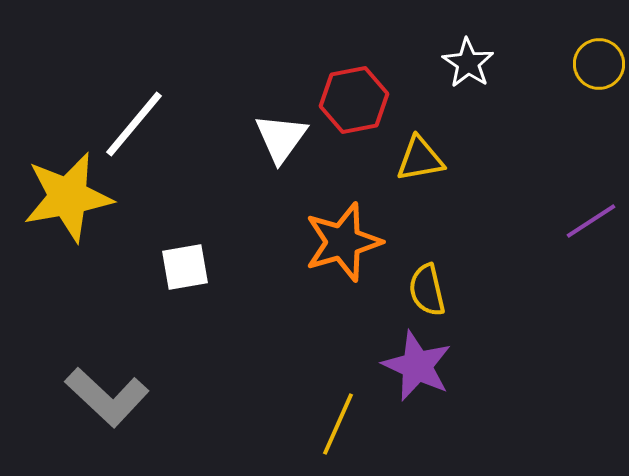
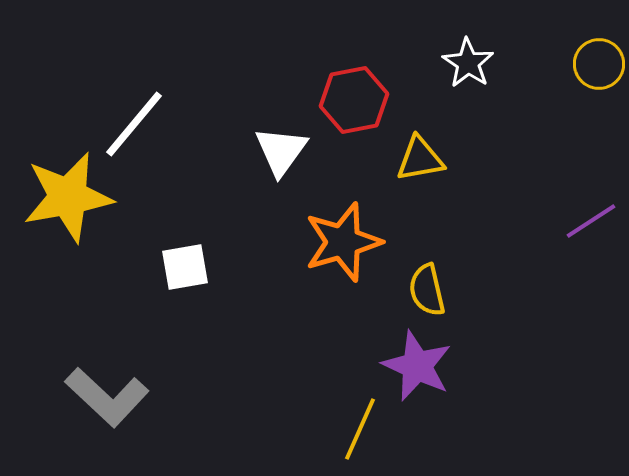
white triangle: moved 13 px down
yellow line: moved 22 px right, 5 px down
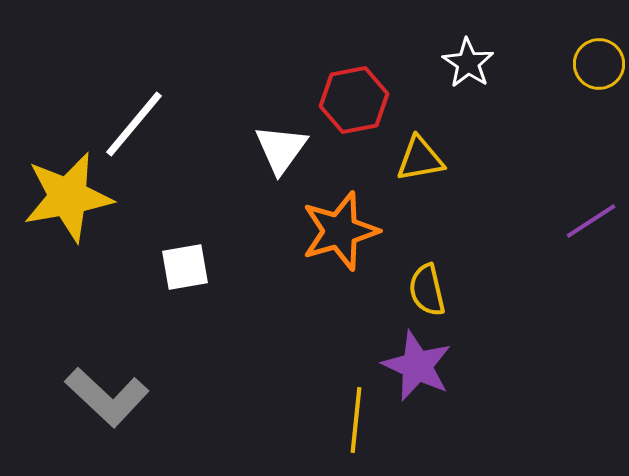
white triangle: moved 2 px up
orange star: moved 3 px left, 11 px up
yellow line: moved 4 px left, 9 px up; rotated 18 degrees counterclockwise
